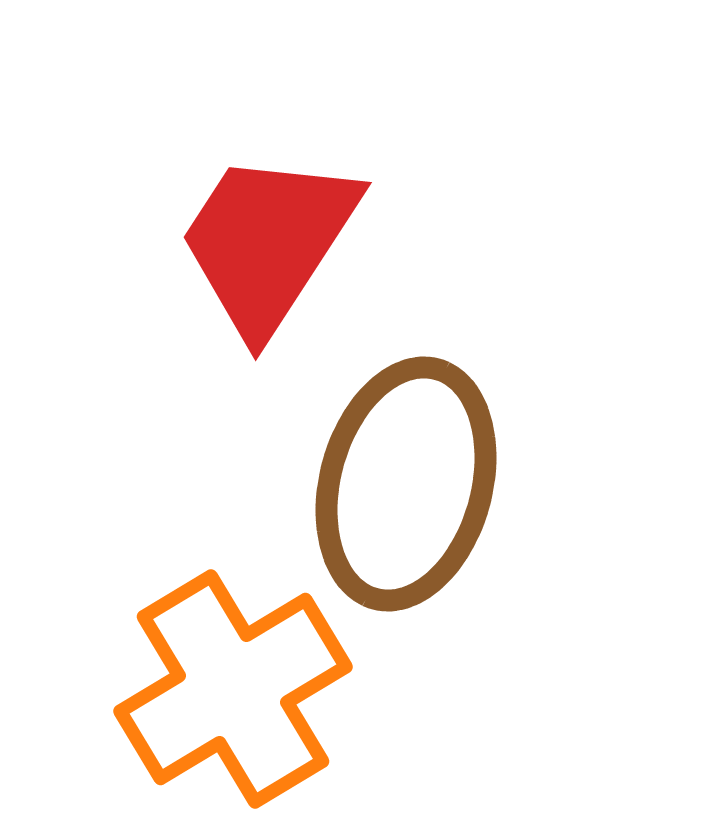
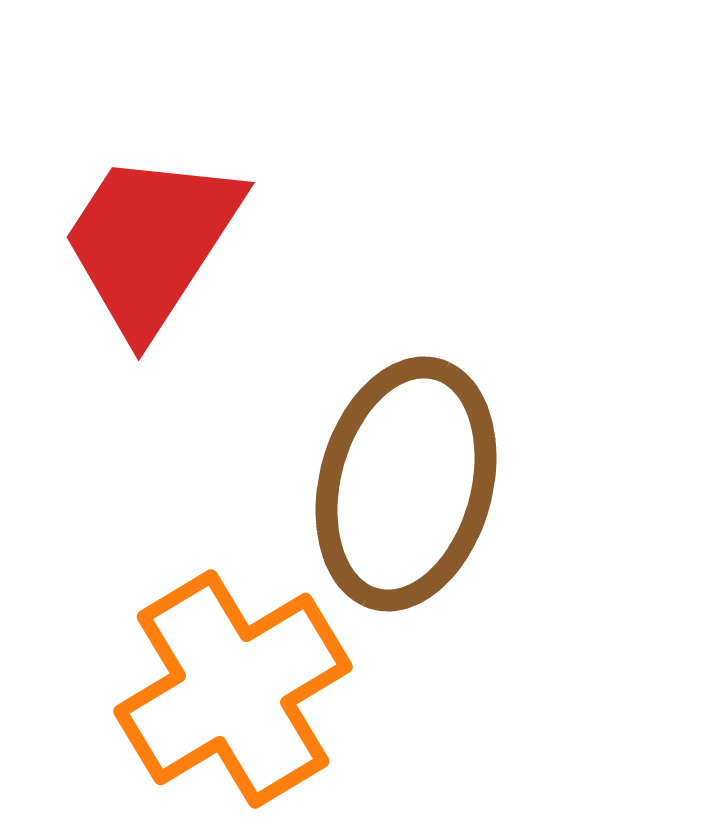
red trapezoid: moved 117 px left
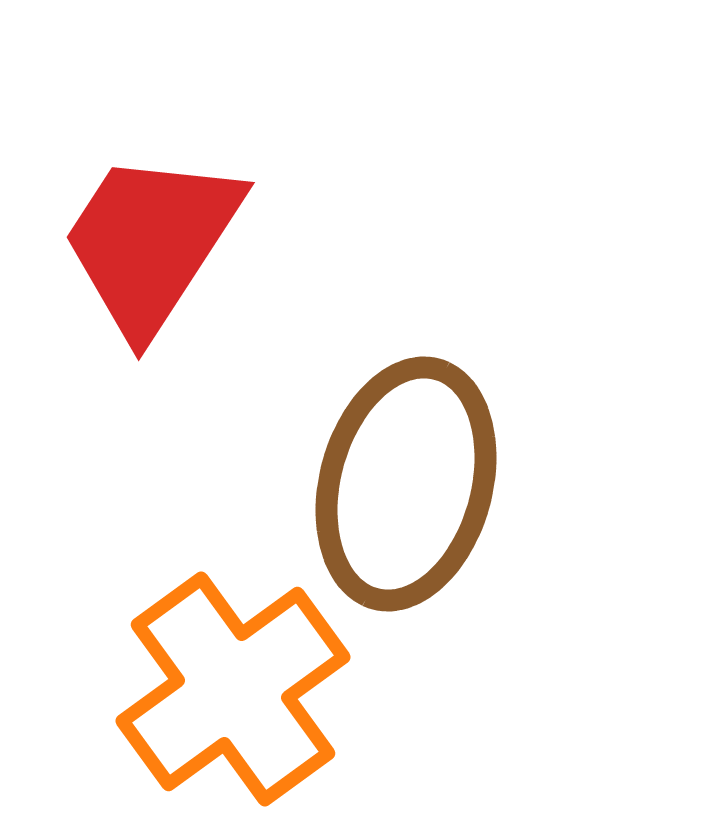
orange cross: rotated 5 degrees counterclockwise
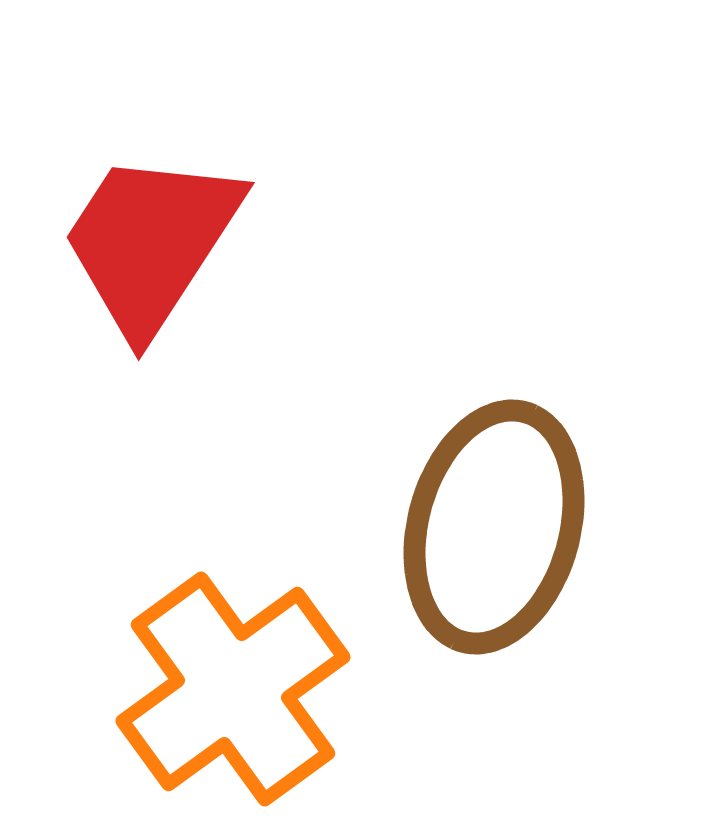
brown ellipse: moved 88 px right, 43 px down
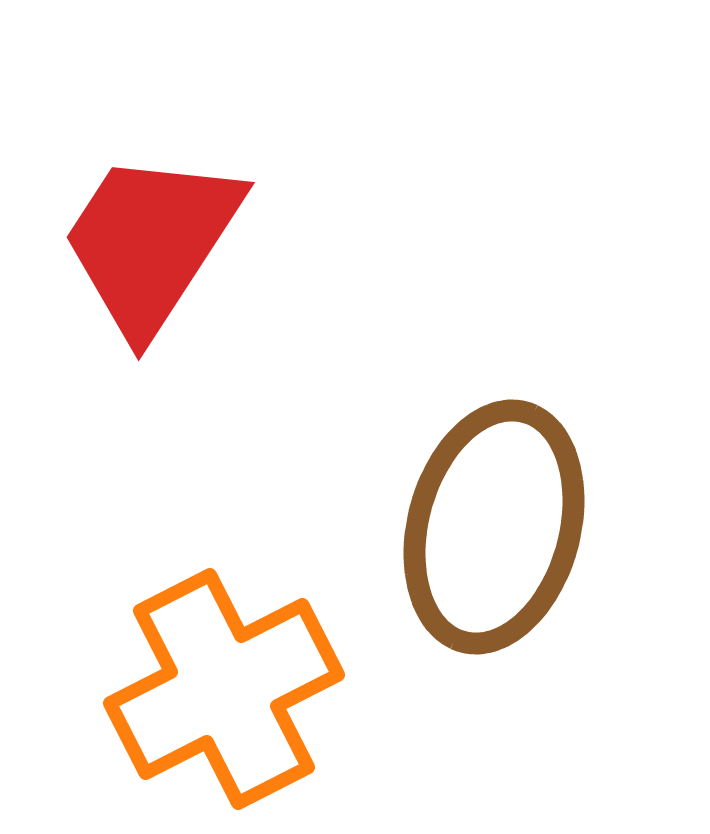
orange cross: moved 9 px left; rotated 9 degrees clockwise
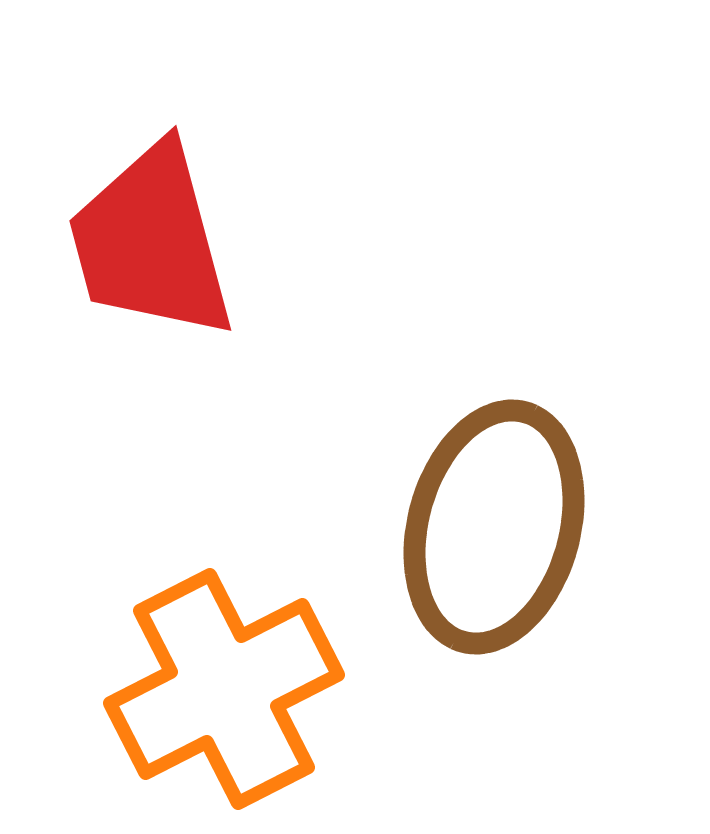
red trapezoid: rotated 48 degrees counterclockwise
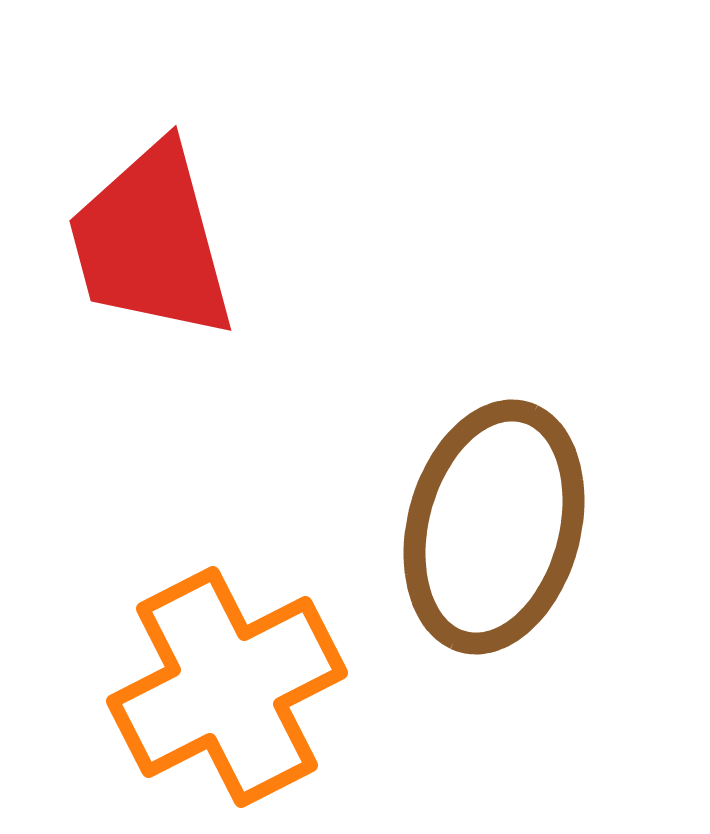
orange cross: moved 3 px right, 2 px up
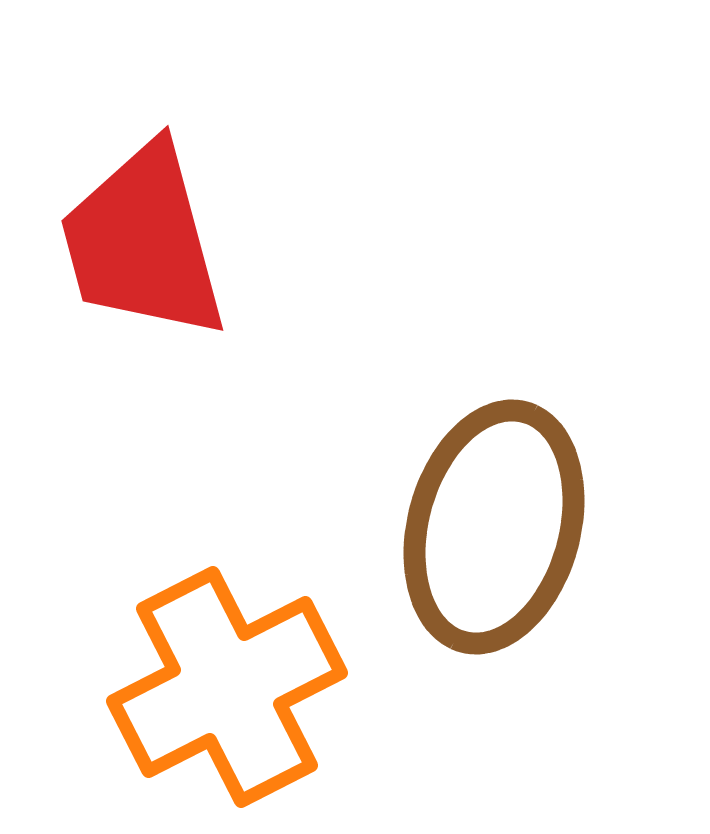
red trapezoid: moved 8 px left
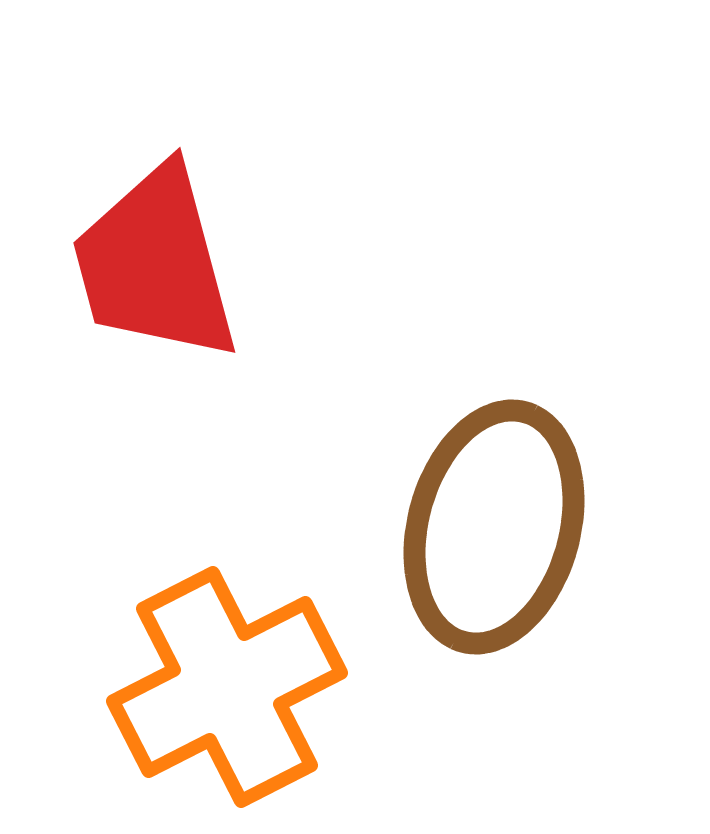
red trapezoid: moved 12 px right, 22 px down
